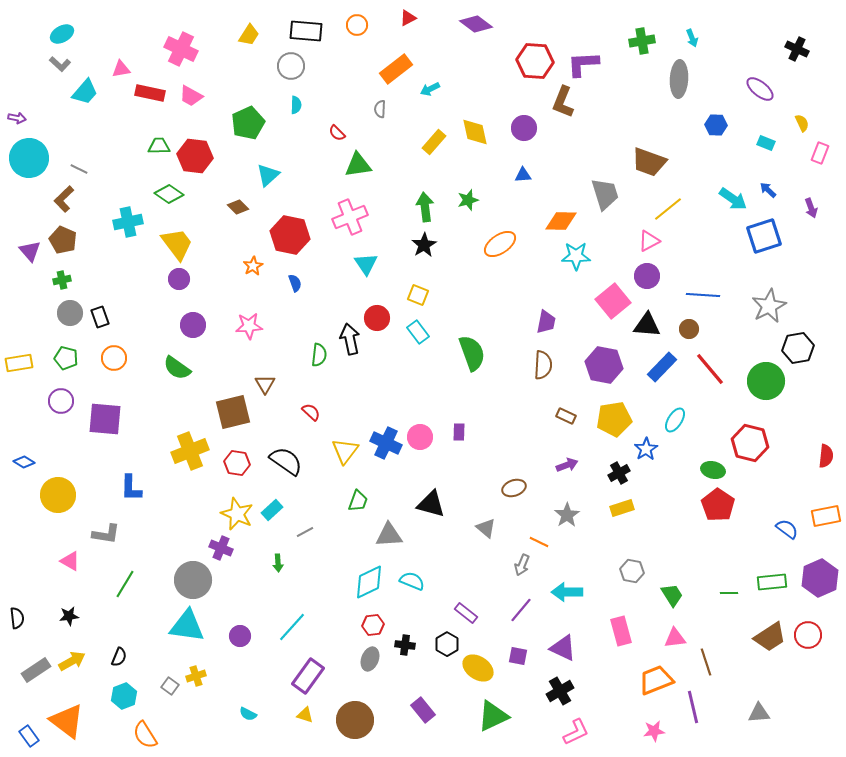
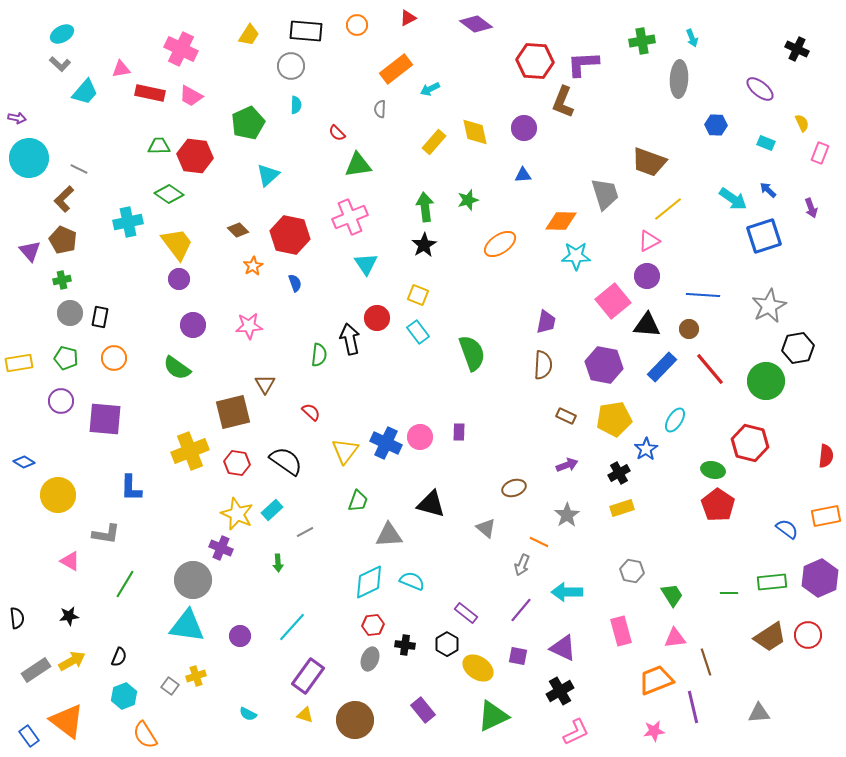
brown diamond at (238, 207): moved 23 px down
black rectangle at (100, 317): rotated 30 degrees clockwise
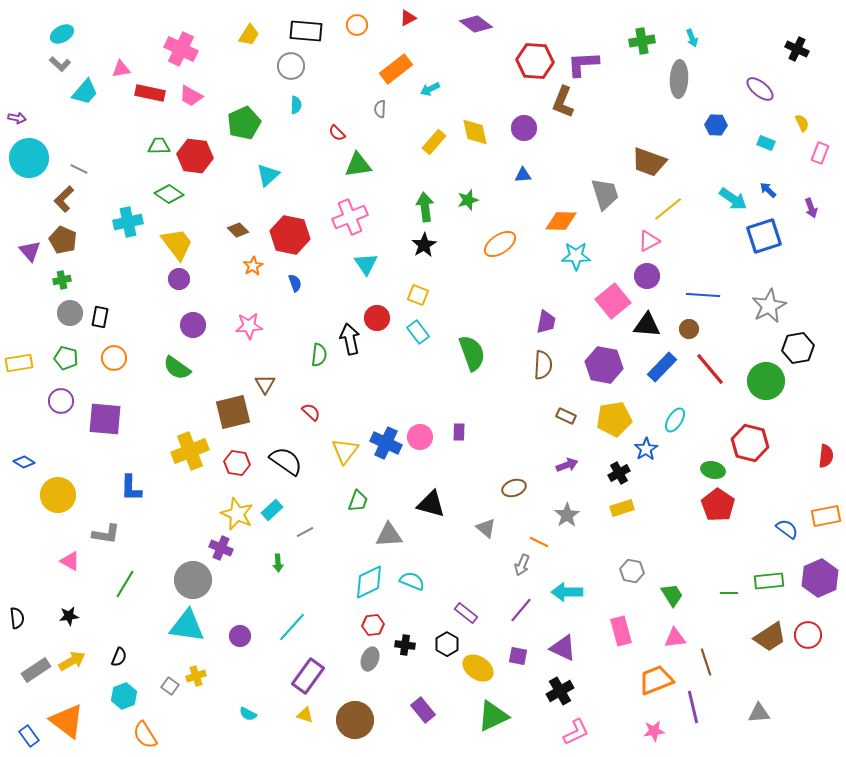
green pentagon at (248, 123): moved 4 px left
green rectangle at (772, 582): moved 3 px left, 1 px up
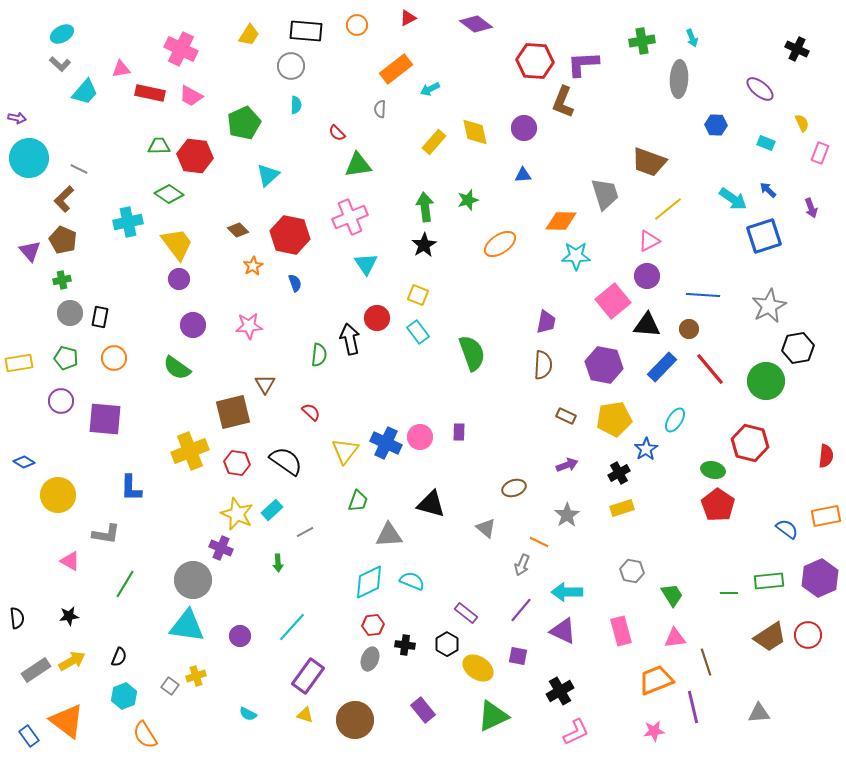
purple triangle at (563, 648): moved 17 px up
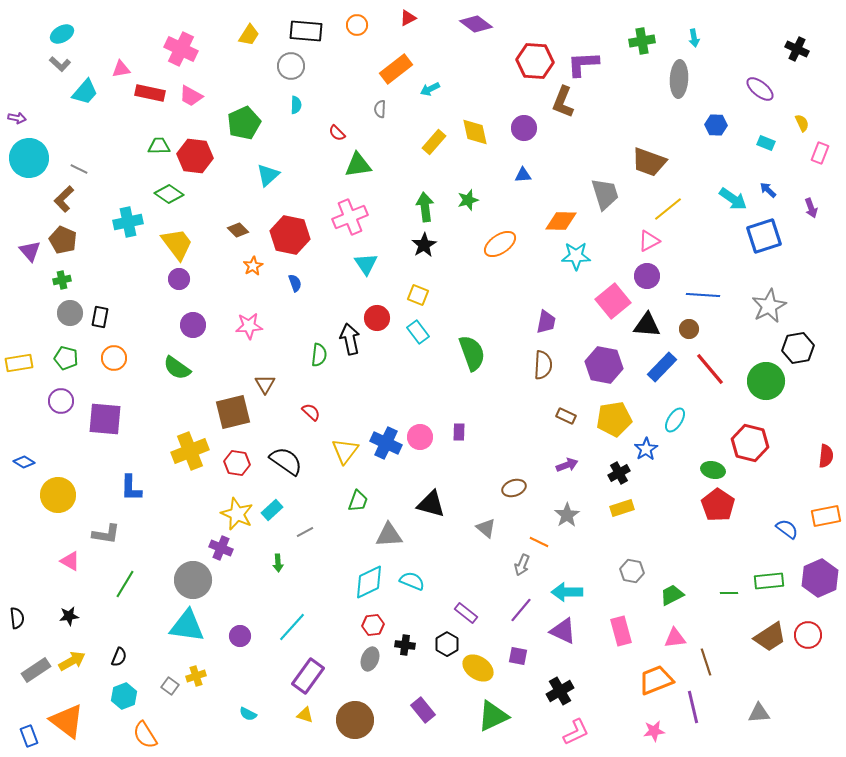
cyan arrow at (692, 38): moved 2 px right; rotated 12 degrees clockwise
green trapezoid at (672, 595): rotated 85 degrees counterclockwise
blue rectangle at (29, 736): rotated 15 degrees clockwise
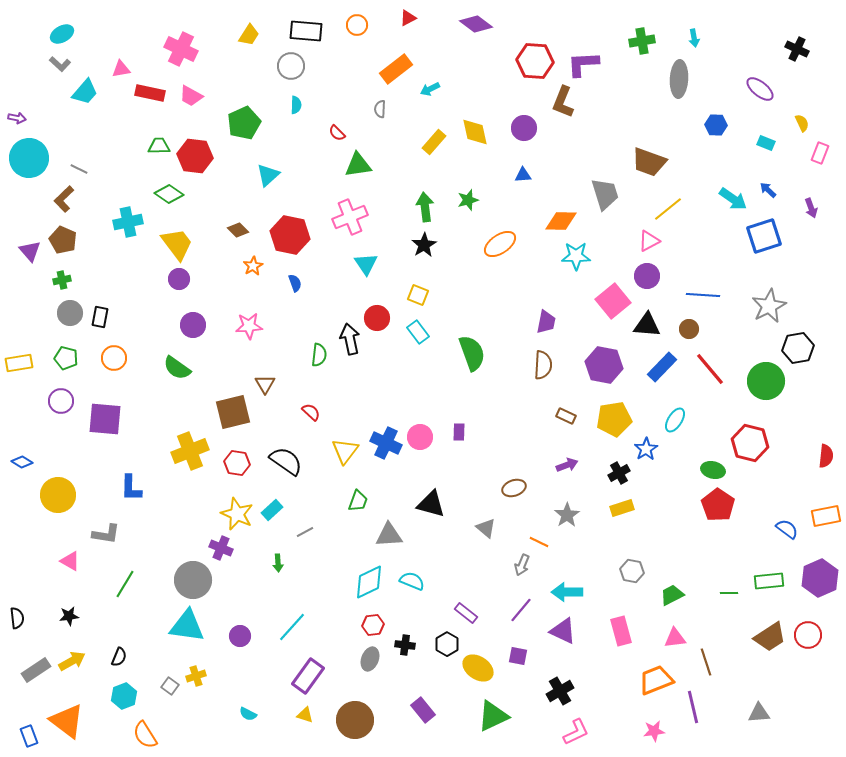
blue diamond at (24, 462): moved 2 px left
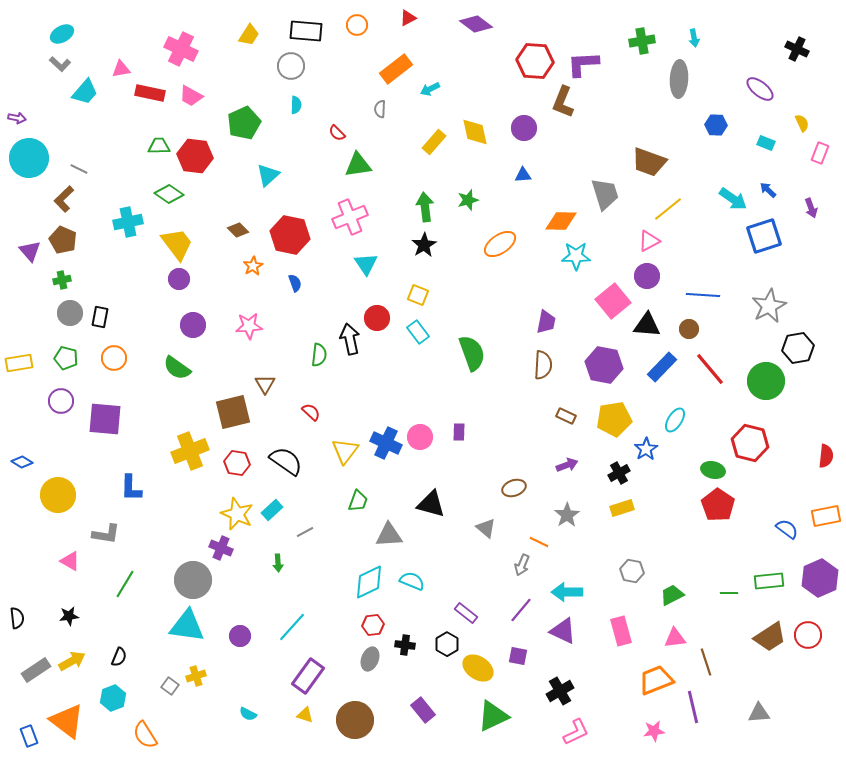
cyan hexagon at (124, 696): moved 11 px left, 2 px down
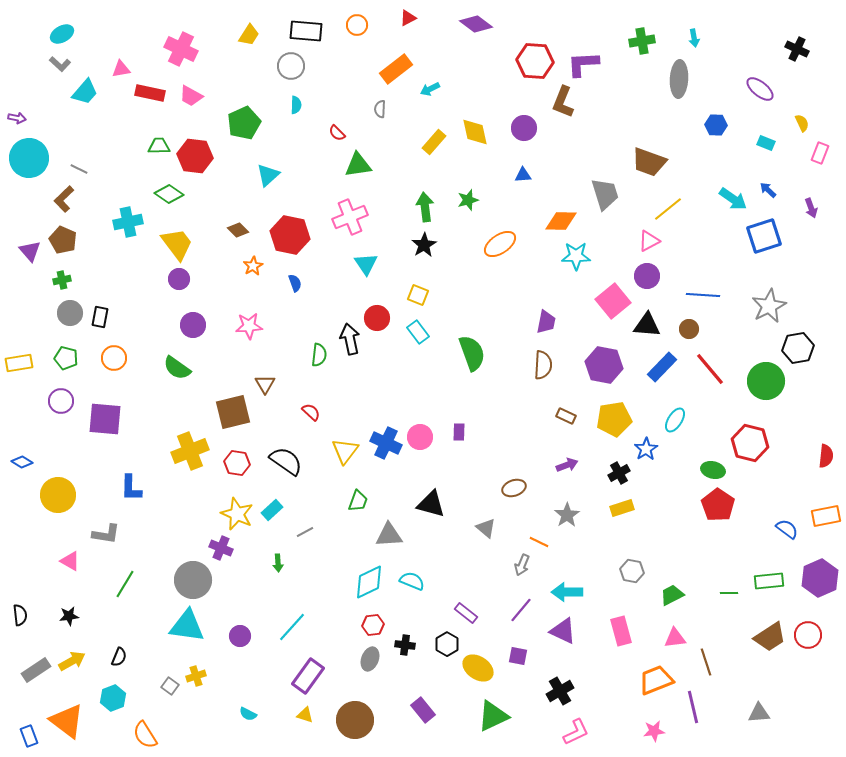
black semicircle at (17, 618): moved 3 px right, 3 px up
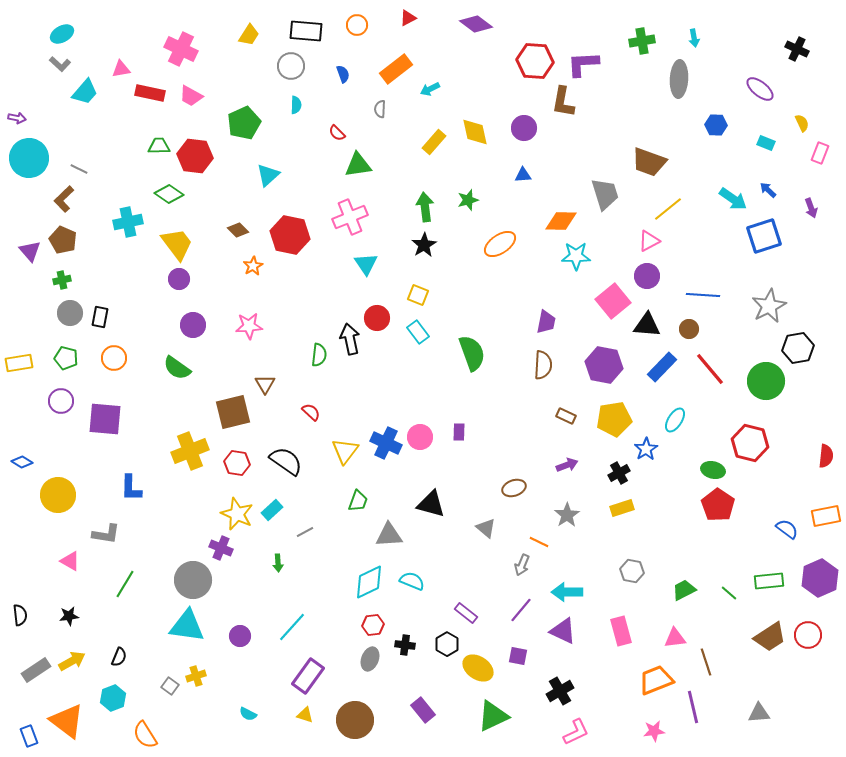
brown L-shape at (563, 102): rotated 12 degrees counterclockwise
blue semicircle at (295, 283): moved 48 px right, 209 px up
green line at (729, 593): rotated 42 degrees clockwise
green trapezoid at (672, 595): moved 12 px right, 5 px up
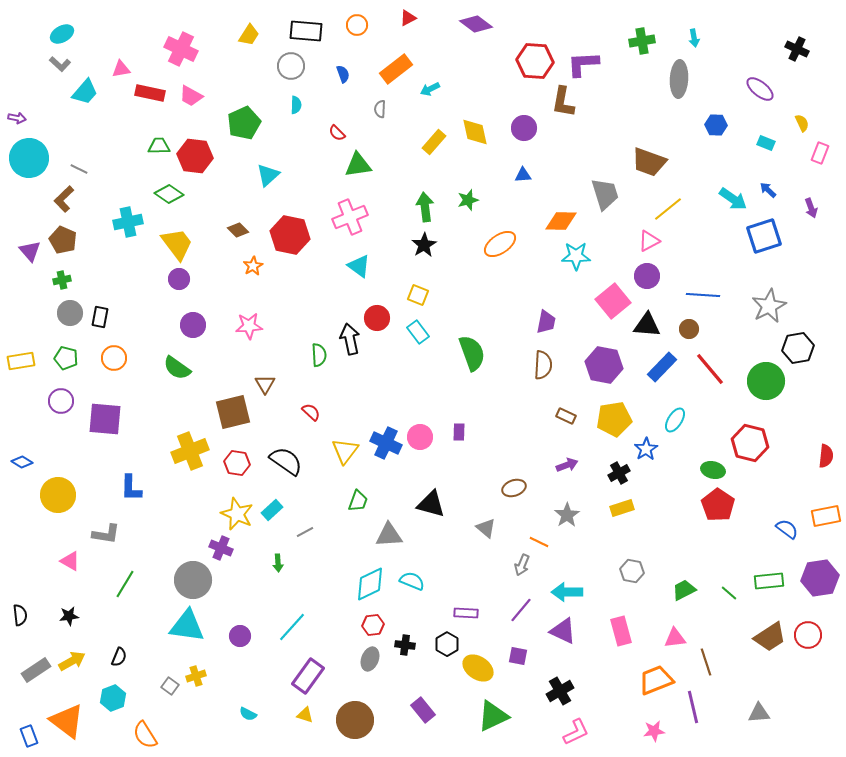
cyan triangle at (366, 264): moved 7 px left, 2 px down; rotated 20 degrees counterclockwise
green semicircle at (319, 355): rotated 10 degrees counterclockwise
yellow rectangle at (19, 363): moved 2 px right, 2 px up
purple hexagon at (820, 578): rotated 15 degrees clockwise
cyan diamond at (369, 582): moved 1 px right, 2 px down
purple rectangle at (466, 613): rotated 35 degrees counterclockwise
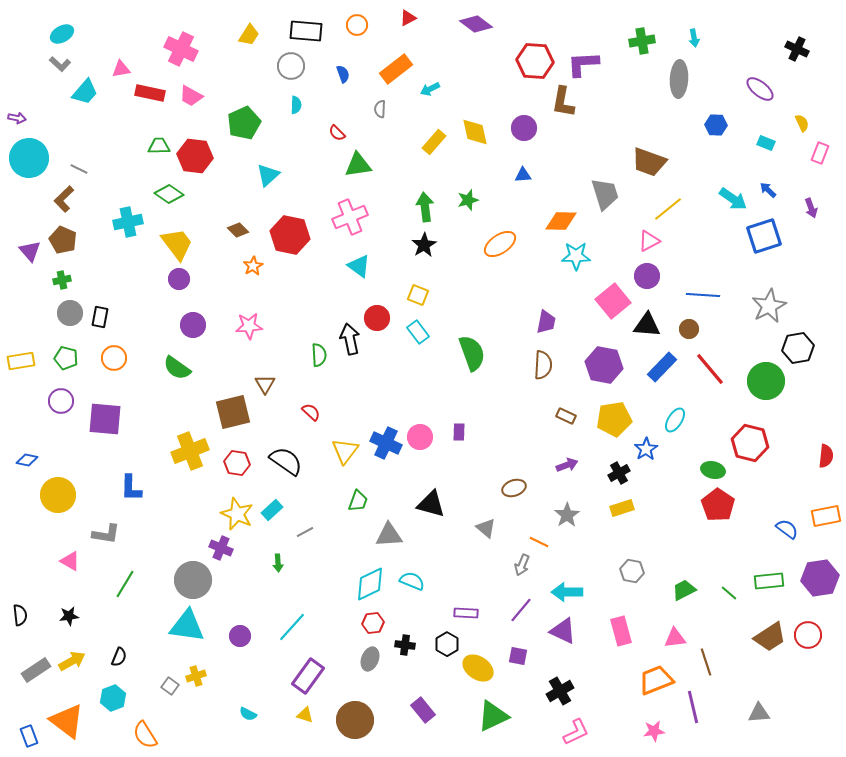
blue diamond at (22, 462): moved 5 px right, 2 px up; rotated 20 degrees counterclockwise
red hexagon at (373, 625): moved 2 px up
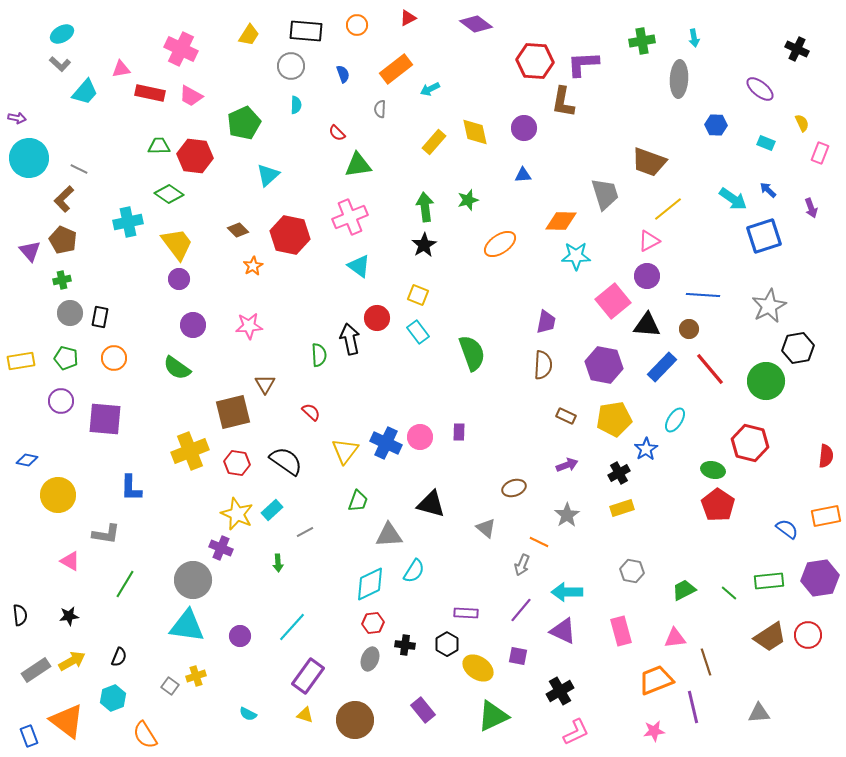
cyan semicircle at (412, 581): moved 2 px right, 10 px up; rotated 100 degrees clockwise
